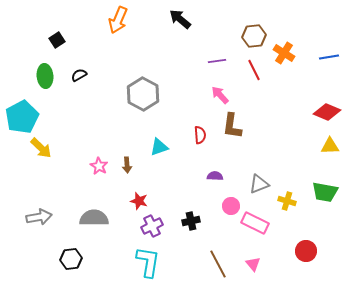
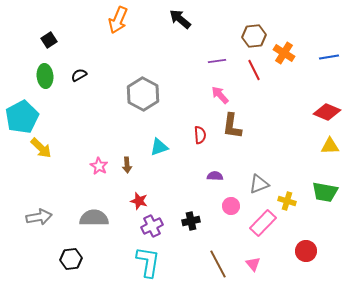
black square: moved 8 px left
pink rectangle: moved 8 px right; rotated 72 degrees counterclockwise
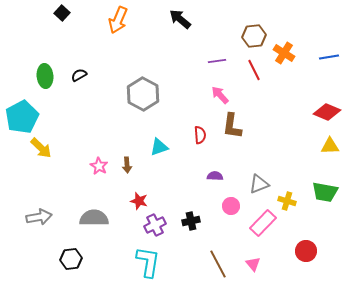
black square: moved 13 px right, 27 px up; rotated 14 degrees counterclockwise
purple cross: moved 3 px right, 1 px up
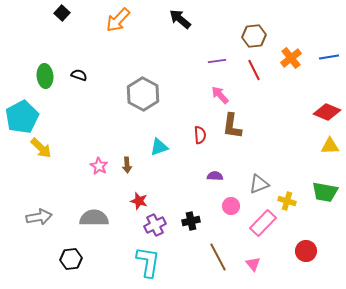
orange arrow: rotated 20 degrees clockwise
orange cross: moved 7 px right, 5 px down; rotated 20 degrees clockwise
black semicircle: rotated 49 degrees clockwise
brown line: moved 7 px up
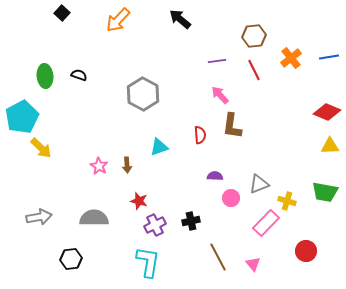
pink circle: moved 8 px up
pink rectangle: moved 3 px right
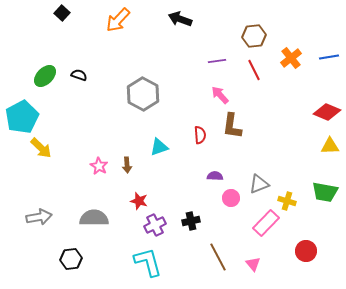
black arrow: rotated 20 degrees counterclockwise
green ellipse: rotated 50 degrees clockwise
cyan L-shape: rotated 24 degrees counterclockwise
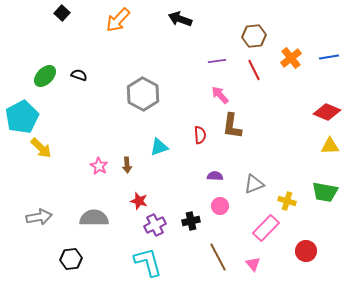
gray triangle: moved 5 px left
pink circle: moved 11 px left, 8 px down
pink rectangle: moved 5 px down
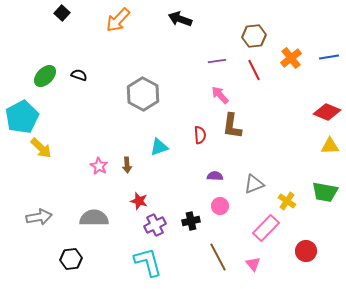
yellow cross: rotated 18 degrees clockwise
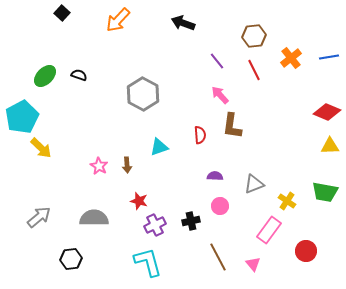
black arrow: moved 3 px right, 4 px down
purple line: rotated 60 degrees clockwise
gray arrow: rotated 30 degrees counterclockwise
pink rectangle: moved 3 px right, 2 px down; rotated 8 degrees counterclockwise
